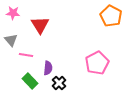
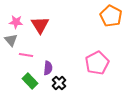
pink star: moved 3 px right, 9 px down
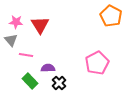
purple semicircle: rotated 96 degrees counterclockwise
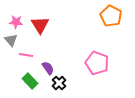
pink pentagon: rotated 25 degrees counterclockwise
purple semicircle: rotated 56 degrees clockwise
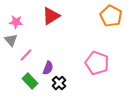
red triangle: moved 11 px right, 9 px up; rotated 30 degrees clockwise
pink line: rotated 56 degrees counterclockwise
purple semicircle: rotated 56 degrees clockwise
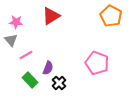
pink line: rotated 16 degrees clockwise
green rectangle: moved 1 px up
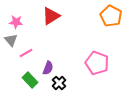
pink line: moved 2 px up
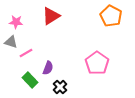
gray triangle: moved 2 px down; rotated 32 degrees counterclockwise
pink pentagon: rotated 15 degrees clockwise
black cross: moved 1 px right, 4 px down
